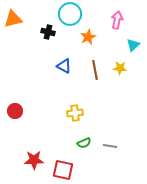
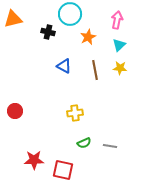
cyan triangle: moved 14 px left
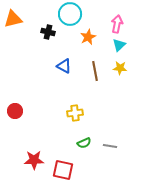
pink arrow: moved 4 px down
brown line: moved 1 px down
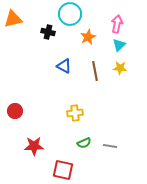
red star: moved 14 px up
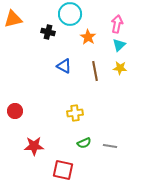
orange star: rotated 14 degrees counterclockwise
